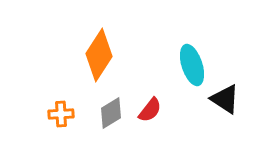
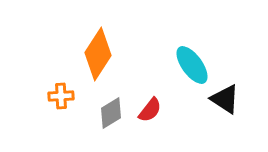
orange diamond: moved 1 px left, 1 px up
cyan ellipse: rotated 18 degrees counterclockwise
orange cross: moved 18 px up
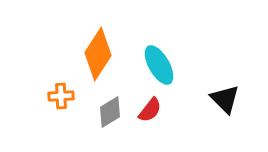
cyan ellipse: moved 33 px left; rotated 6 degrees clockwise
black triangle: rotated 12 degrees clockwise
gray diamond: moved 1 px left, 1 px up
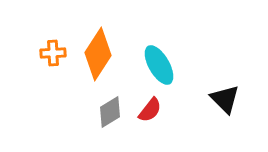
orange cross: moved 8 px left, 43 px up
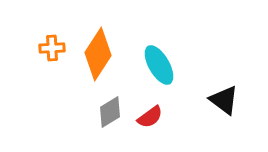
orange cross: moved 1 px left, 5 px up
black triangle: moved 1 px left, 1 px down; rotated 8 degrees counterclockwise
red semicircle: moved 7 px down; rotated 16 degrees clockwise
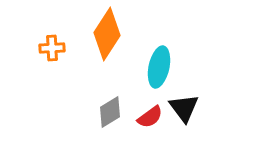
orange diamond: moved 9 px right, 20 px up
cyan ellipse: moved 2 px down; rotated 42 degrees clockwise
black triangle: moved 40 px left, 8 px down; rotated 16 degrees clockwise
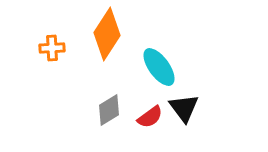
cyan ellipse: rotated 48 degrees counterclockwise
gray diamond: moved 1 px left, 2 px up
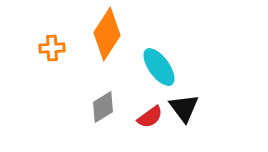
gray diamond: moved 6 px left, 3 px up
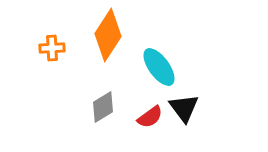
orange diamond: moved 1 px right, 1 px down
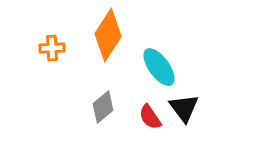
gray diamond: rotated 8 degrees counterclockwise
red semicircle: rotated 92 degrees clockwise
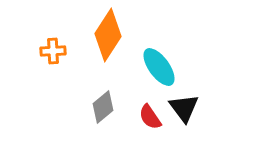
orange cross: moved 1 px right, 3 px down
